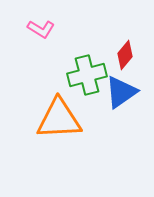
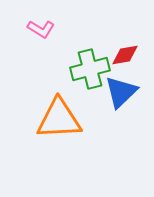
red diamond: rotated 40 degrees clockwise
green cross: moved 3 px right, 6 px up
blue triangle: rotated 9 degrees counterclockwise
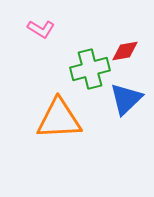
red diamond: moved 4 px up
blue triangle: moved 5 px right, 7 px down
